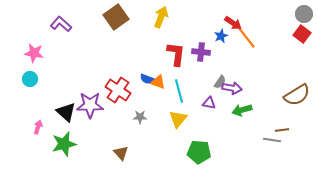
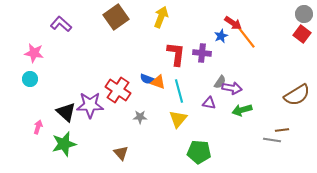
purple cross: moved 1 px right, 1 px down
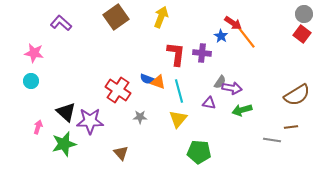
purple L-shape: moved 1 px up
blue star: rotated 16 degrees counterclockwise
cyan circle: moved 1 px right, 2 px down
purple star: moved 16 px down
brown line: moved 9 px right, 3 px up
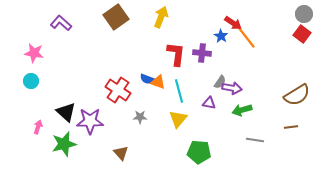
gray line: moved 17 px left
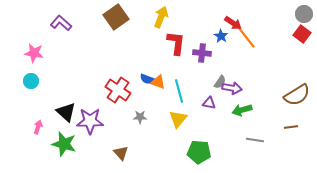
red L-shape: moved 11 px up
green star: rotated 30 degrees clockwise
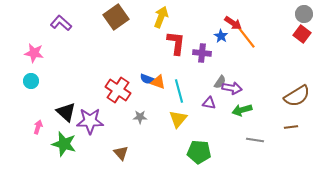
brown semicircle: moved 1 px down
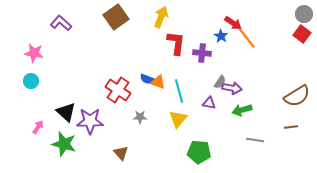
pink arrow: rotated 16 degrees clockwise
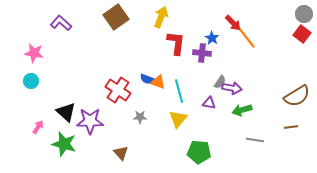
red arrow: rotated 12 degrees clockwise
blue star: moved 9 px left, 2 px down
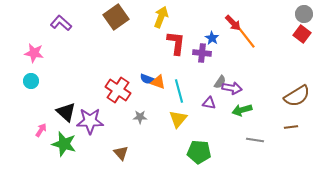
pink arrow: moved 3 px right, 3 px down
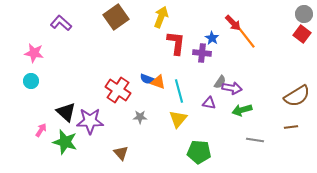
green star: moved 1 px right, 2 px up
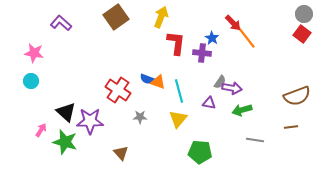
brown semicircle: rotated 12 degrees clockwise
green pentagon: moved 1 px right
